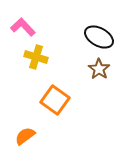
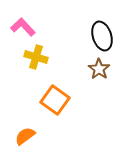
black ellipse: moved 3 px right, 1 px up; rotated 44 degrees clockwise
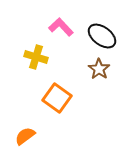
pink L-shape: moved 38 px right
black ellipse: rotated 36 degrees counterclockwise
orange square: moved 2 px right, 2 px up
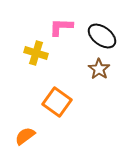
pink L-shape: rotated 45 degrees counterclockwise
yellow cross: moved 4 px up
orange square: moved 4 px down
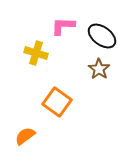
pink L-shape: moved 2 px right, 1 px up
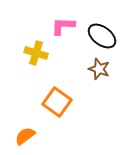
brown star: rotated 15 degrees counterclockwise
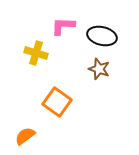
black ellipse: rotated 24 degrees counterclockwise
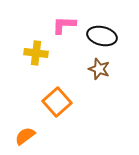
pink L-shape: moved 1 px right, 1 px up
yellow cross: rotated 10 degrees counterclockwise
orange square: rotated 12 degrees clockwise
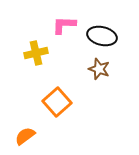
yellow cross: rotated 20 degrees counterclockwise
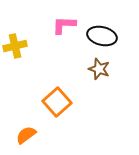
yellow cross: moved 21 px left, 7 px up
orange semicircle: moved 1 px right, 1 px up
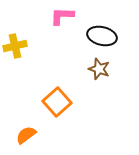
pink L-shape: moved 2 px left, 9 px up
